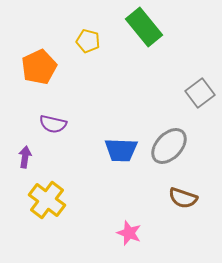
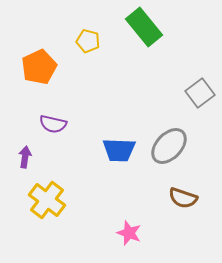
blue trapezoid: moved 2 px left
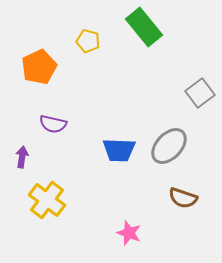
purple arrow: moved 3 px left
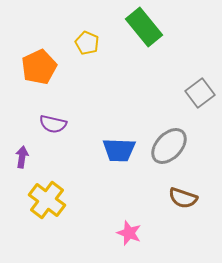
yellow pentagon: moved 1 px left, 2 px down; rotated 10 degrees clockwise
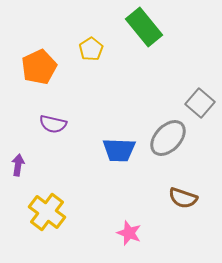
yellow pentagon: moved 4 px right, 6 px down; rotated 15 degrees clockwise
gray square: moved 10 px down; rotated 12 degrees counterclockwise
gray ellipse: moved 1 px left, 8 px up
purple arrow: moved 4 px left, 8 px down
yellow cross: moved 12 px down
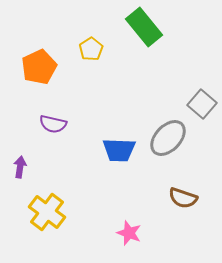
gray square: moved 2 px right, 1 px down
purple arrow: moved 2 px right, 2 px down
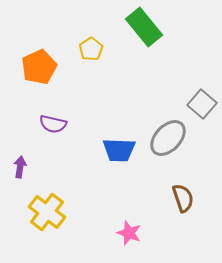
brown semicircle: rotated 128 degrees counterclockwise
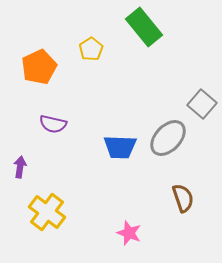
blue trapezoid: moved 1 px right, 3 px up
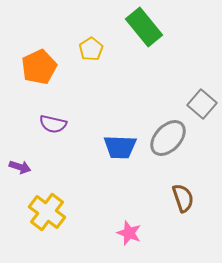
purple arrow: rotated 100 degrees clockwise
